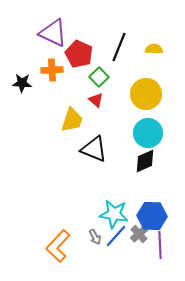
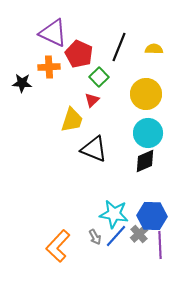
orange cross: moved 3 px left, 3 px up
red triangle: moved 4 px left; rotated 35 degrees clockwise
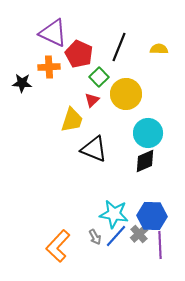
yellow semicircle: moved 5 px right
yellow circle: moved 20 px left
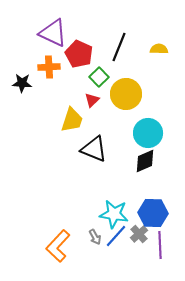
blue hexagon: moved 1 px right, 3 px up
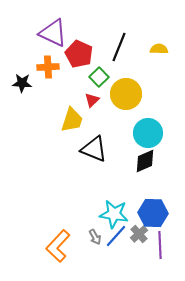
orange cross: moved 1 px left
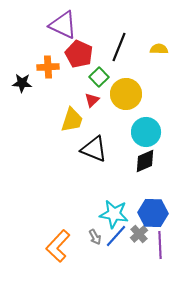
purple triangle: moved 10 px right, 8 px up
cyan circle: moved 2 px left, 1 px up
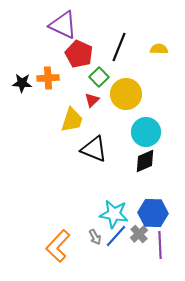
orange cross: moved 11 px down
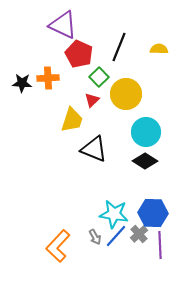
black diamond: rotated 55 degrees clockwise
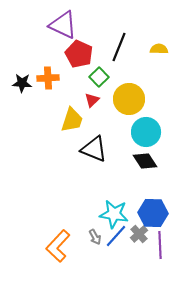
yellow circle: moved 3 px right, 5 px down
black diamond: rotated 25 degrees clockwise
